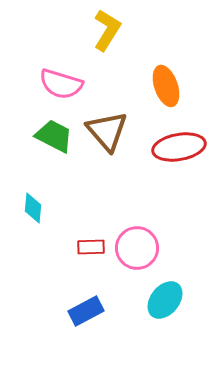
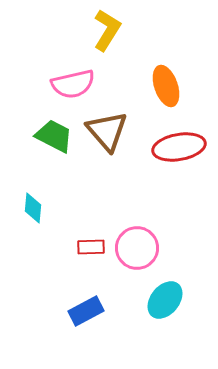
pink semicircle: moved 12 px right; rotated 30 degrees counterclockwise
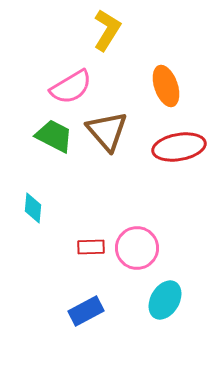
pink semicircle: moved 2 px left, 3 px down; rotated 18 degrees counterclockwise
cyan ellipse: rotated 9 degrees counterclockwise
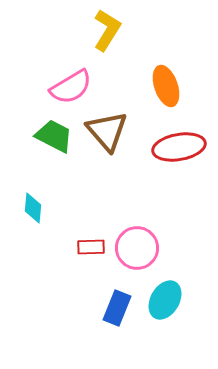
blue rectangle: moved 31 px right, 3 px up; rotated 40 degrees counterclockwise
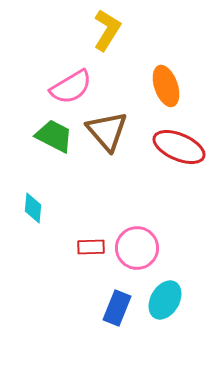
red ellipse: rotated 33 degrees clockwise
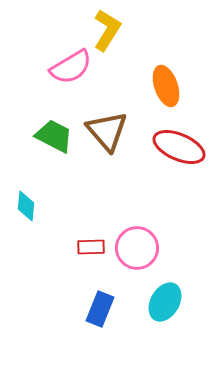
pink semicircle: moved 20 px up
cyan diamond: moved 7 px left, 2 px up
cyan ellipse: moved 2 px down
blue rectangle: moved 17 px left, 1 px down
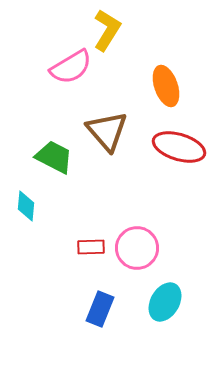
green trapezoid: moved 21 px down
red ellipse: rotated 6 degrees counterclockwise
